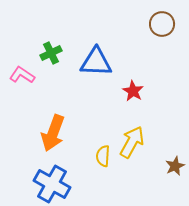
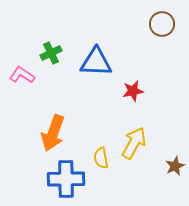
red star: rotated 30 degrees clockwise
yellow arrow: moved 2 px right, 1 px down
yellow semicircle: moved 2 px left, 2 px down; rotated 15 degrees counterclockwise
blue cross: moved 14 px right, 5 px up; rotated 30 degrees counterclockwise
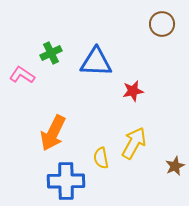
orange arrow: rotated 6 degrees clockwise
blue cross: moved 2 px down
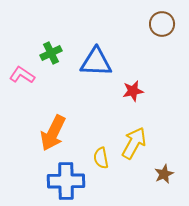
brown star: moved 11 px left, 8 px down
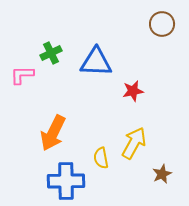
pink L-shape: rotated 35 degrees counterclockwise
brown star: moved 2 px left
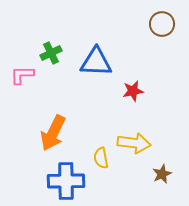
yellow arrow: rotated 68 degrees clockwise
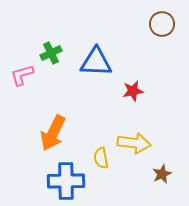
pink L-shape: rotated 15 degrees counterclockwise
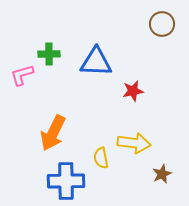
green cross: moved 2 px left, 1 px down; rotated 25 degrees clockwise
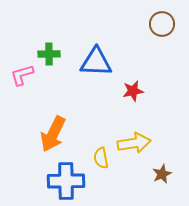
orange arrow: moved 1 px down
yellow arrow: rotated 16 degrees counterclockwise
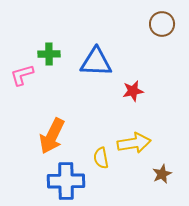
orange arrow: moved 1 px left, 2 px down
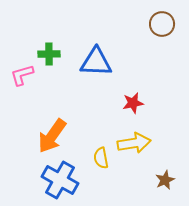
red star: moved 12 px down
orange arrow: rotated 9 degrees clockwise
brown star: moved 3 px right, 6 px down
blue cross: moved 6 px left, 1 px up; rotated 30 degrees clockwise
